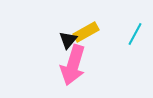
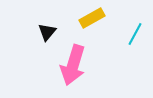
yellow rectangle: moved 6 px right, 14 px up
black triangle: moved 21 px left, 8 px up
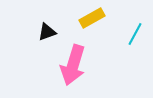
black triangle: rotated 30 degrees clockwise
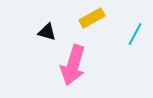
black triangle: rotated 36 degrees clockwise
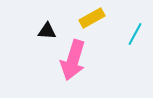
black triangle: moved 1 px up; rotated 12 degrees counterclockwise
pink arrow: moved 5 px up
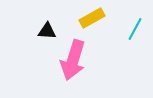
cyan line: moved 5 px up
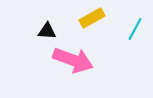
pink arrow: rotated 87 degrees counterclockwise
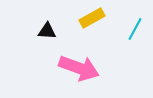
pink arrow: moved 6 px right, 8 px down
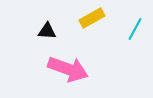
pink arrow: moved 11 px left, 1 px down
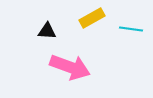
cyan line: moved 4 px left; rotated 70 degrees clockwise
pink arrow: moved 2 px right, 2 px up
